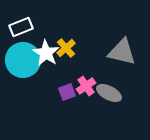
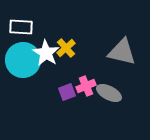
white rectangle: rotated 25 degrees clockwise
pink cross: rotated 12 degrees clockwise
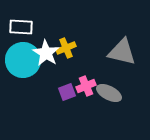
yellow cross: rotated 18 degrees clockwise
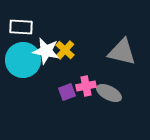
yellow cross: moved 1 px left, 2 px down; rotated 24 degrees counterclockwise
white star: moved 2 px up; rotated 20 degrees counterclockwise
pink cross: rotated 12 degrees clockwise
